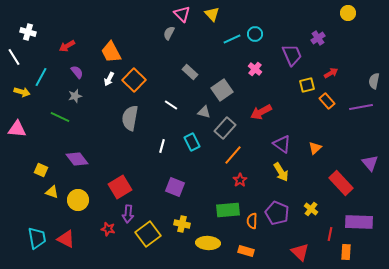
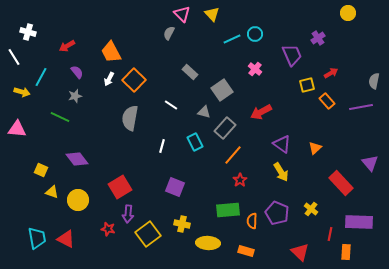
cyan rectangle at (192, 142): moved 3 px right
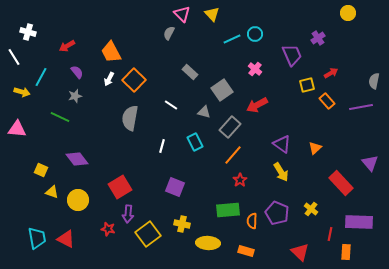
red arrow at (261, 112): moved 4 px left, 7 px up
gray rectangle at (225, 128): moved 5 px right, 1 px up
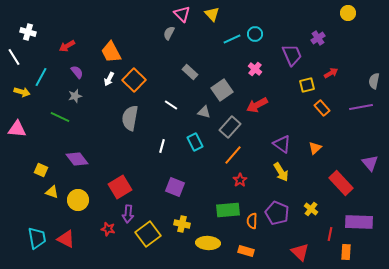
orange rectangle at (327, 101): moved 5 px left, 7 px down
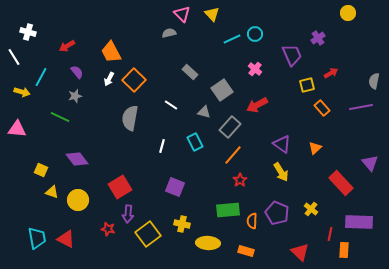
gray semicircle at (169, 33): rotated 48 degrees clockwise
orange rectangle at (346, 252): moved 2 px left, 2 px up
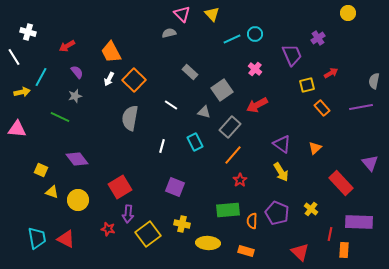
yellow arrow at (22, 92): rotated 28 degrees counterclockwise
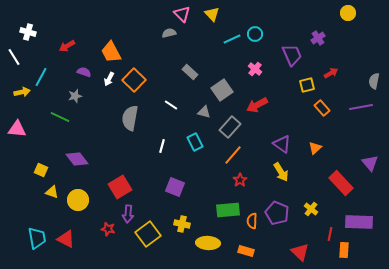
purple semicircle at (77, 72): moved 7 px right; rotated 32 degrees counterclockwise
